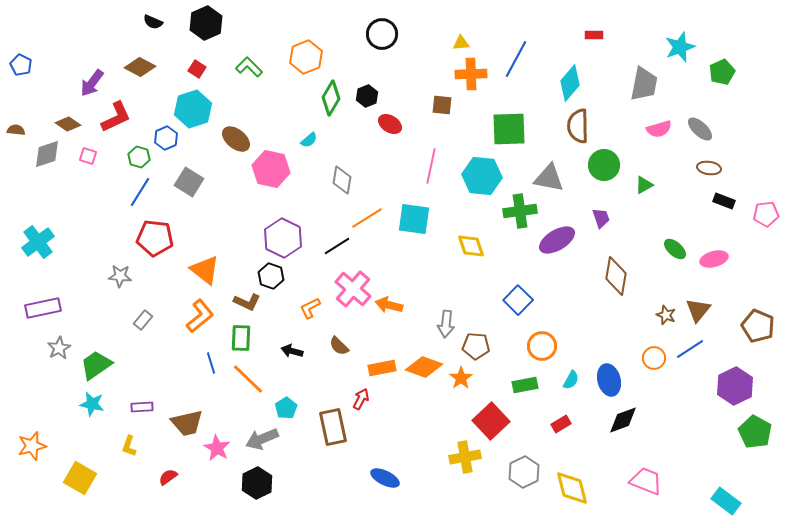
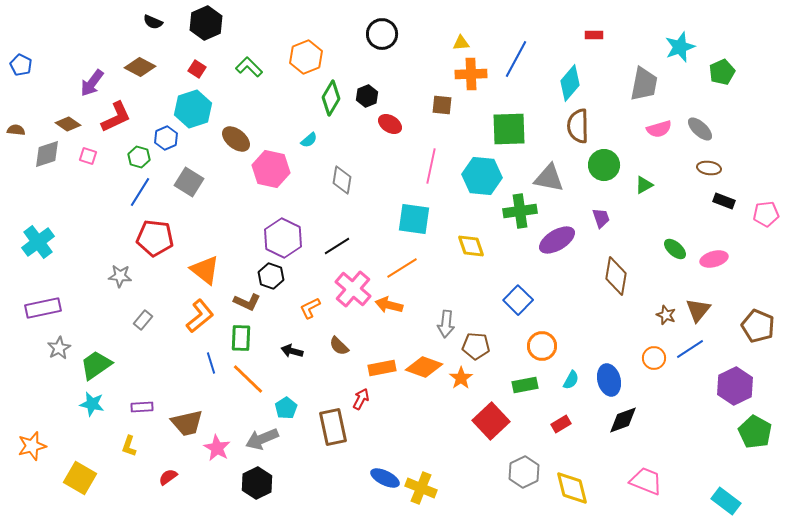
orange line at (367, 218): moved 35 px right, 50 px down
yellow cross at (465, 457): moved 44 px left, 31 px down; rotated 32 degrees clockwise
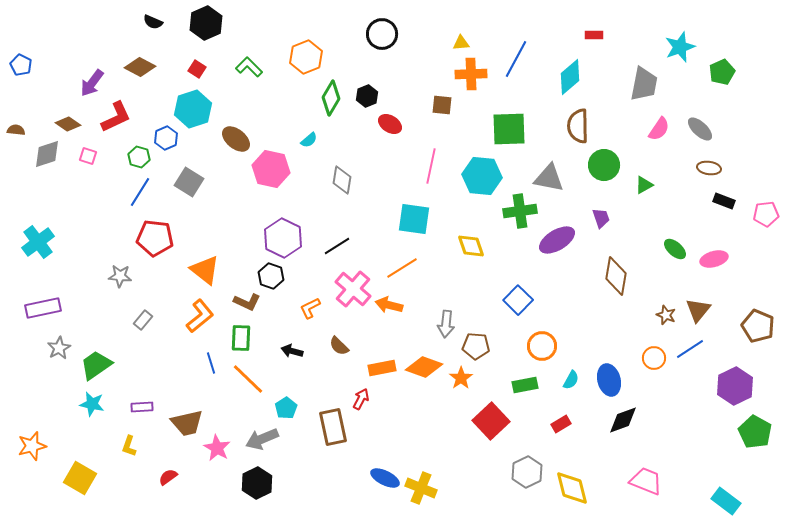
cyan diamond at (570, 83): moved 6 px up; rotated 9 degrees clockwise
pink semicircle at (659, 129): rotated 40 degrees counterclockwise
gray hexagon at (524, 472): moved 3 px right
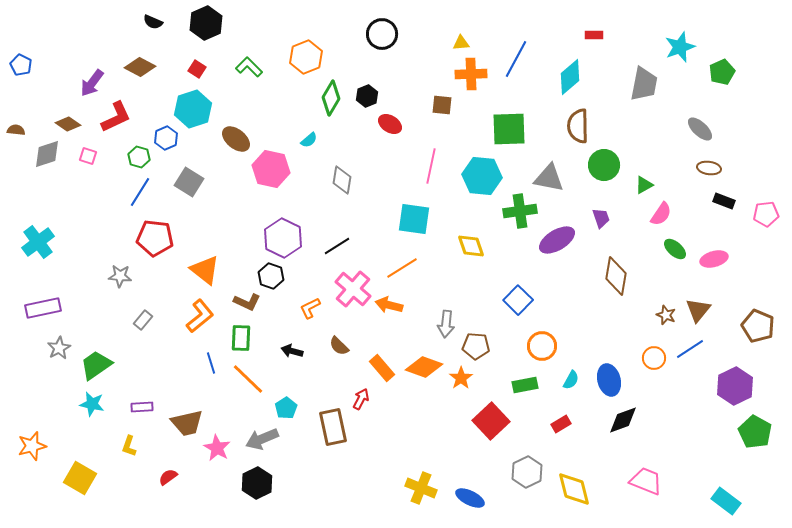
pink semicircle at (659, 129): moved 2 px right, 85 px down
orange rectangle at (382, 368): rotated 60 degrees clockwise
blue ellipse at (385, 478): moved 85 px right, 20 px down
yellow diamond at (572, 488): moved 2 px right, 1 px down
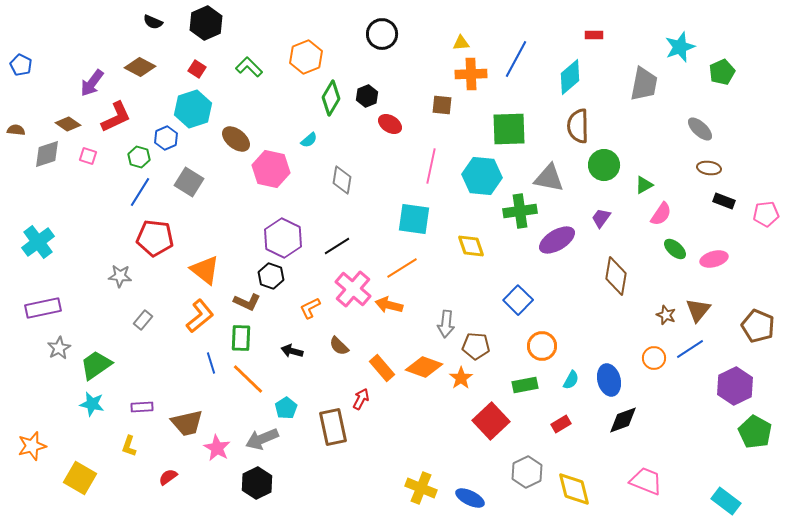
purple trapezoid at (601, 218): rotated 125 degrees counterclockwise
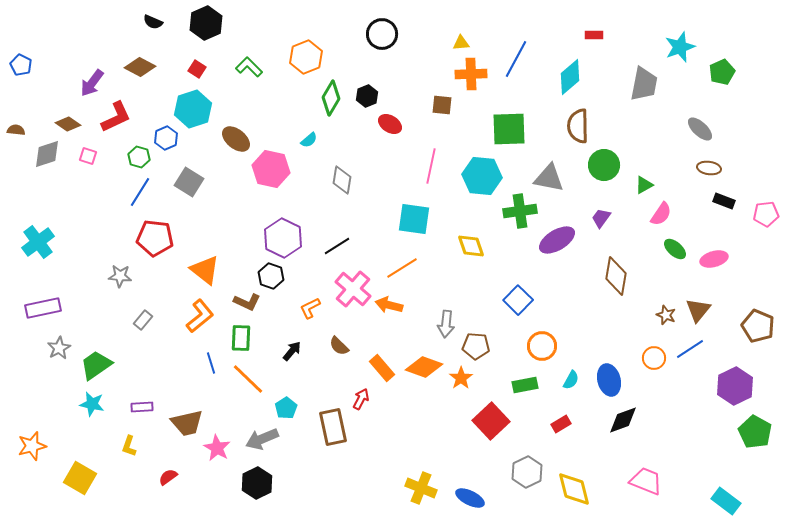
black arrow at (292, 351): rotated 115 degrees clockwise
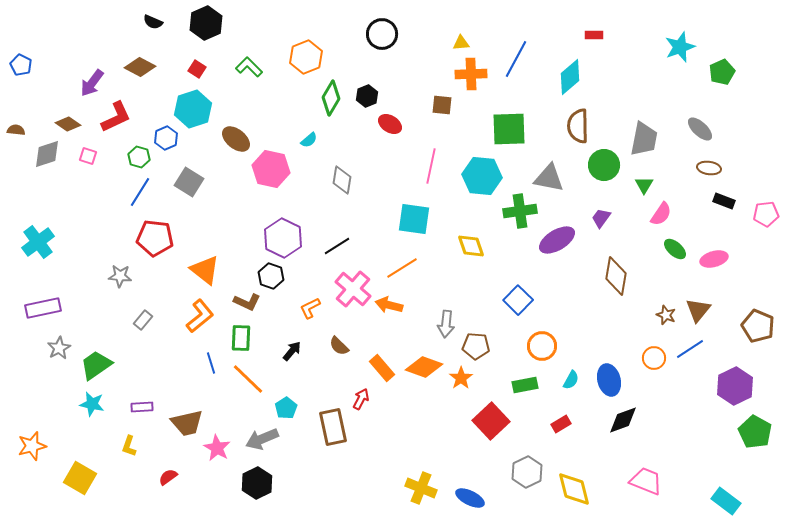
gray trapezoid at (644, 84): moved 55 px down
green triangle at (644, 185): rotated 30 degrees counterclockwise
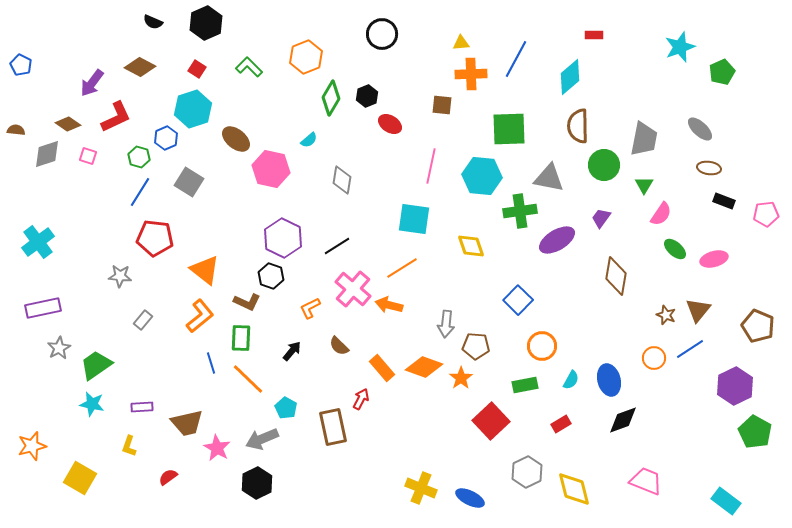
cyan pentagon at (286, 408): rotated 10 degrees counterclockwise
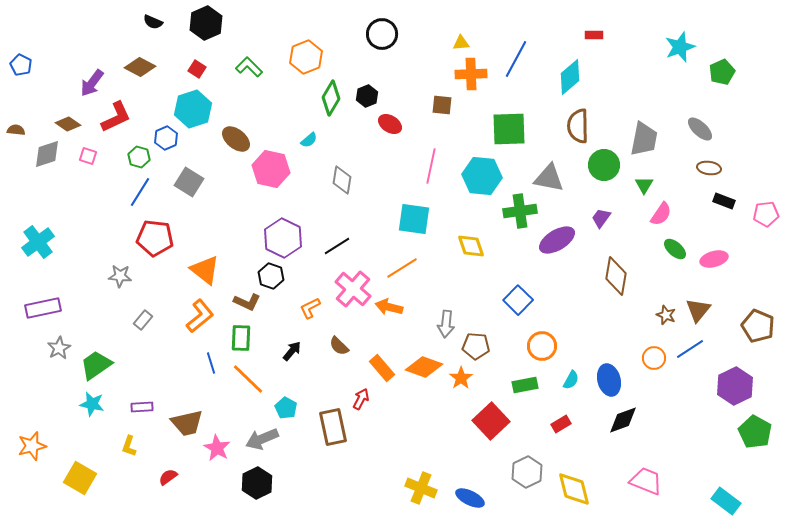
orange arrow at (389, 305): moved 2 px down
